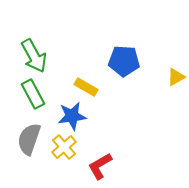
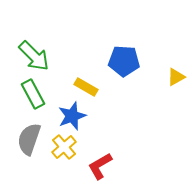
green arrow: rotated 16 degrees counterclockwise
blue star: rotated 12 degrees counterclockwise
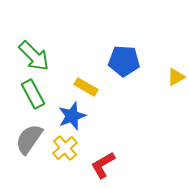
gray semicircle: rotated 16 degrees clockwise
yellow cross: moved 1 px right, 1 px down
red L-shape: moved 3 px right, 1 px up
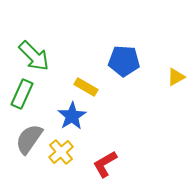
green rectangle: moved 11 px left; rotated 52 degrees clockwise
blue star: rotated 12 degrees counterclockwise
yellow cross: moved 4 px left, 4 px down
red L-shape: moved 2 px right, 1 px up
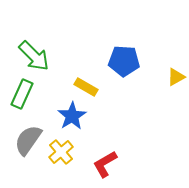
gray semicircle: moved 1 px left, 1 px down
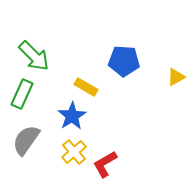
gray semicircle: moved 2 px left
yellow cross: moved 13 px right
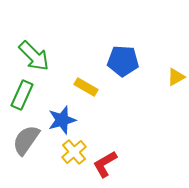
blue pentagon: moved 1 px left
green rectangle: moved 1 px down
blue star: moved 10 px left, 4 px down; rotated 16 degrees clockwise
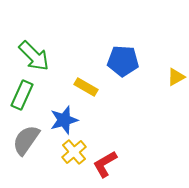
blue star: moved 2 px right
